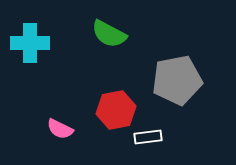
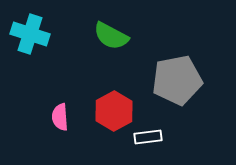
green semicircle: moved 2 px right, 2 px down
cyan cross: moved 9 px up; rotated 18 degrees clockwise
red hexagon: moved 2 px left, 1 px down; rotated 18 degrees counterclockwise
pink semicircle: moved 12 px up; rotated 60 degrees clockwise
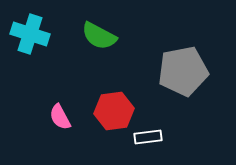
green semicircle: moved 12 px left
gray pentagon: moved 6 px right, 9 px up
red hexagon: rotated 21 degrees clockwise
pink semicircle: rotated 24 degrees counterclockwise
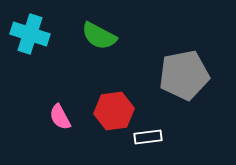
gray pentagon: moved 1 px right, 4 px down
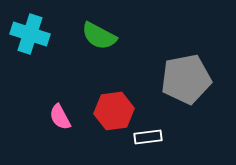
gray pentagon: moved 2 px right, 4 px down
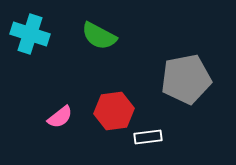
pink semicircle: rotated 100 degrees counterclockwise
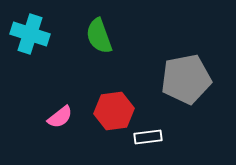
green semicircle: rotated 42 degrees clockwise
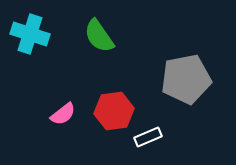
green semicircle: rotated 15 degrees counterclockwise
pink semicircle: moved 3 px right, 3 px up
white rectangle: rotated 16 degrees counterclockwise
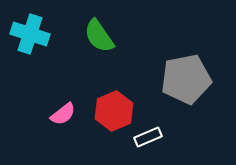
red hexagon: rotated 15 degrees counterclockwise
